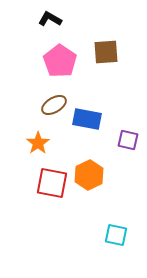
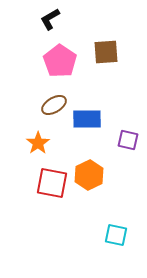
black L-shape: rotated 60 degrees counterclockwise
blue rectangle: rotated 12 degrees counterclockwise
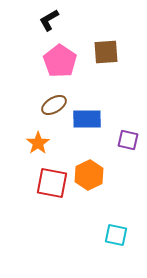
black L-shape: moved 1 px left, 1 px down
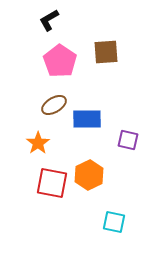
cyan square: moved 2 px left, 13 px up
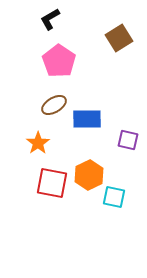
black L-shape: moved 1 px right, 1 px up
brown square: moved 13 px right, 14 px up; rotated 28 degrees counterclockwise
pink pentagon: moved 1 px left
cyan square: moved 25 px up
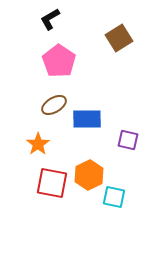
orange star: moved 1 px down
